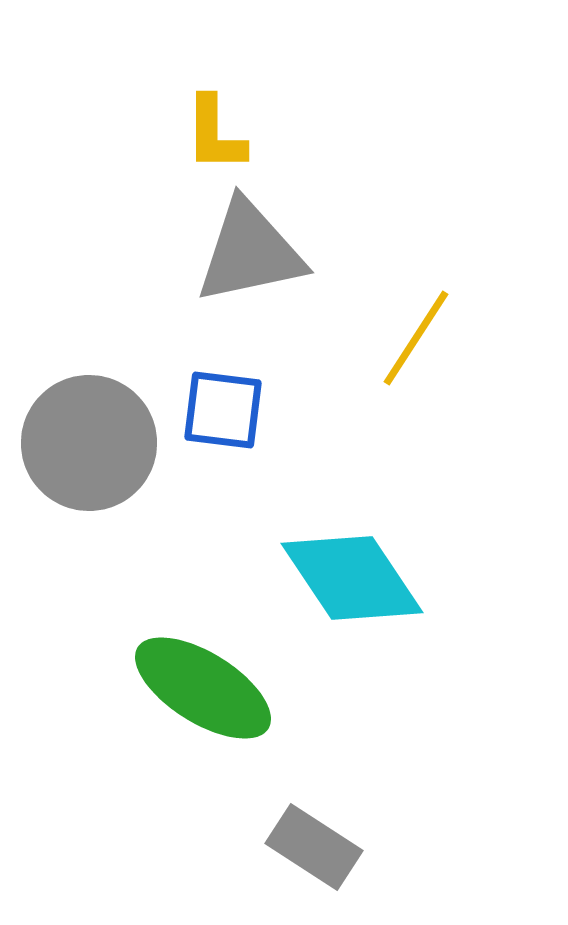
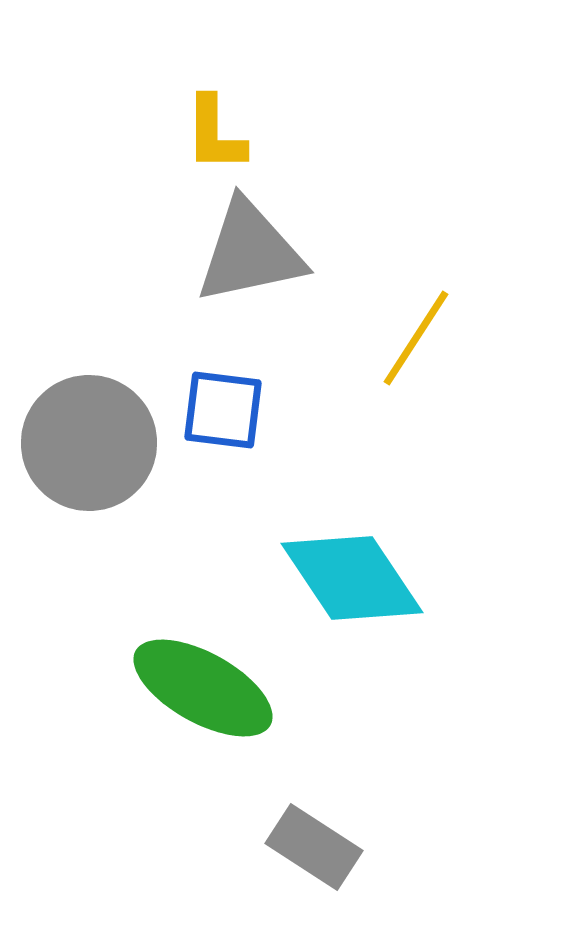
green ellipse: rotated 3 degrees counterclockwise
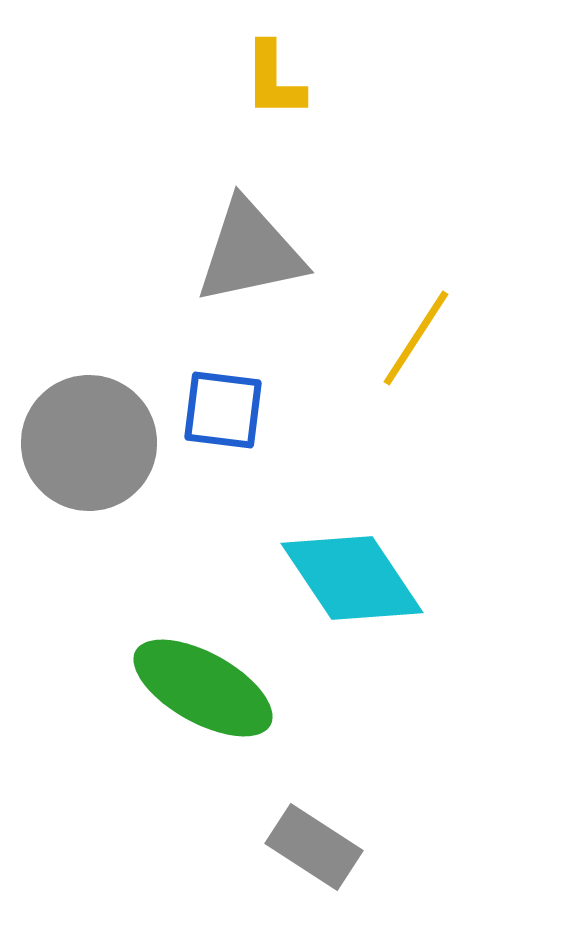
yellow L-shape: moved 59 px right, 54 px up
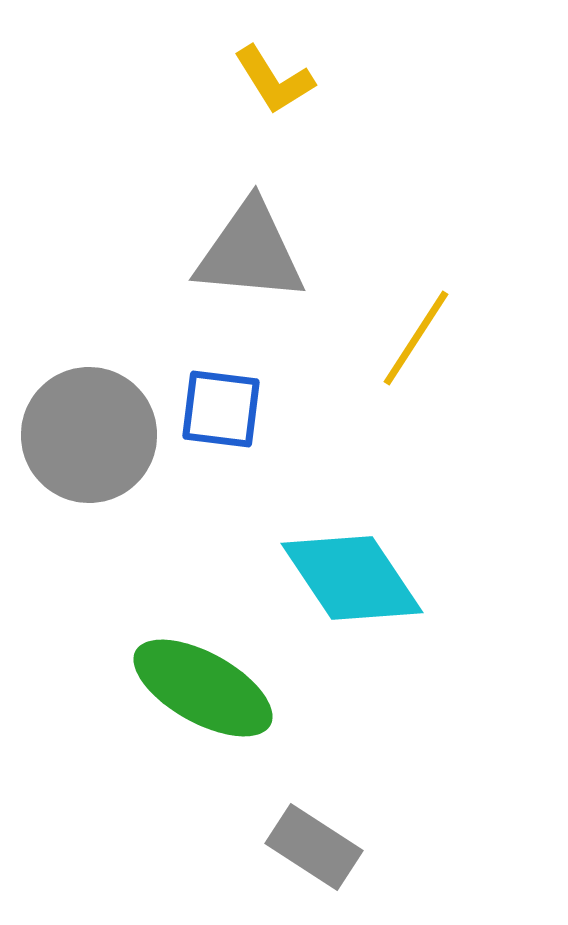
yellow L-shape: rotated 32 degrees counterclockwise
gray triangle: rotated 17 degrees clockwise
blue square: moved 2 px left, 1 px up
gray circle: moved 8 px up
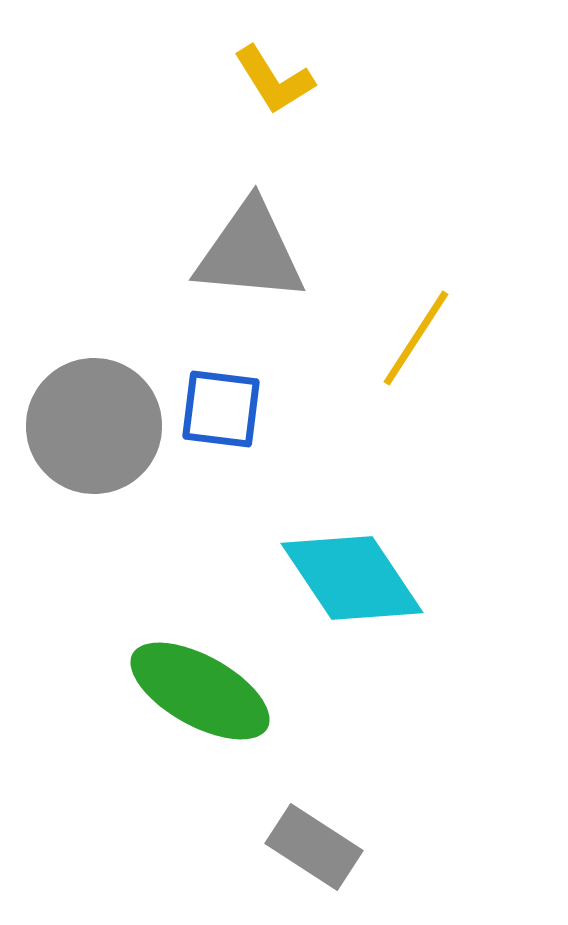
gray circle: moved 5 px right, 9 px up
green ellipse: moved 3 px left, 3 px down
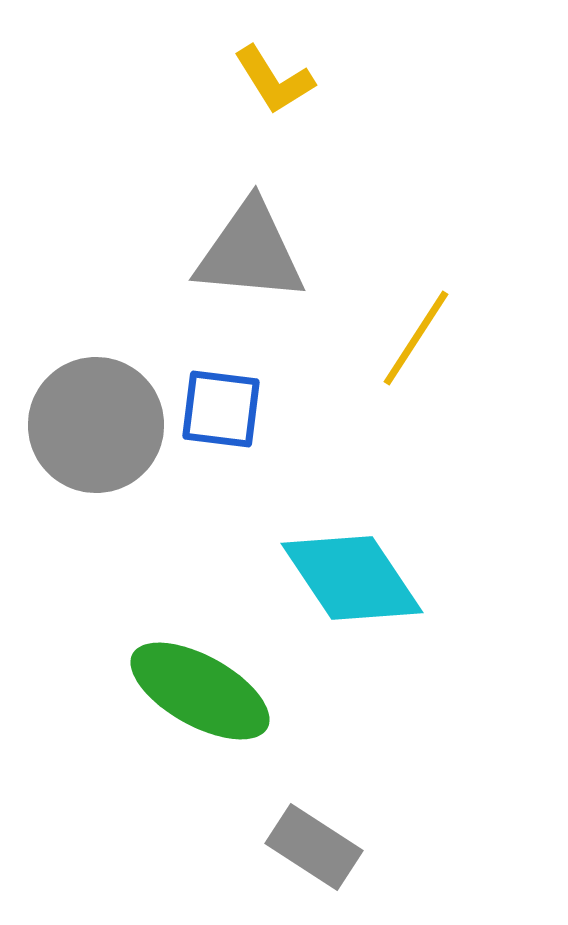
gray circle: moved 2 px right, 1 px up
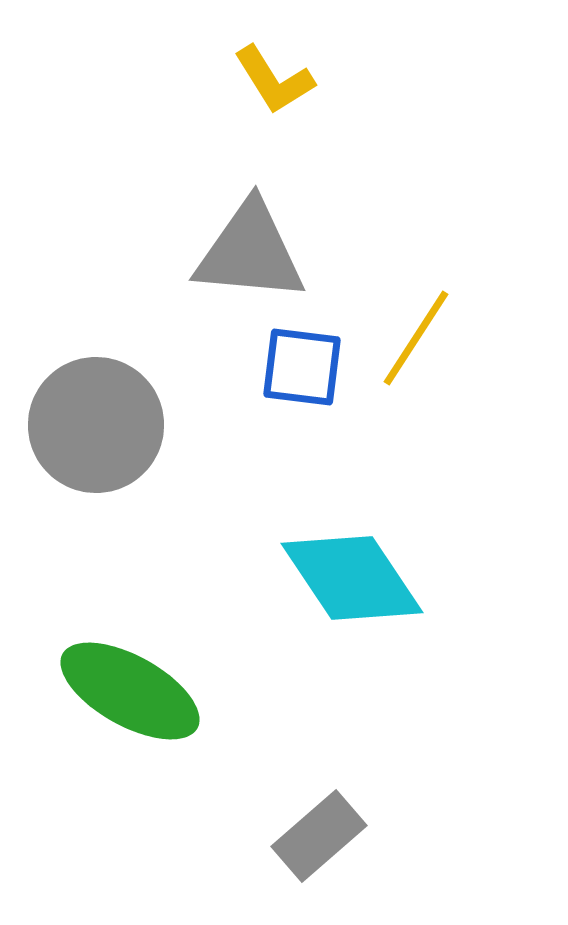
blue square: moved 81 px right, 42 px up
green ellipse: moved 70 px left
gray rectangle: moved 5 px right, 11 px up; rotated 74 degrees counterclockwise
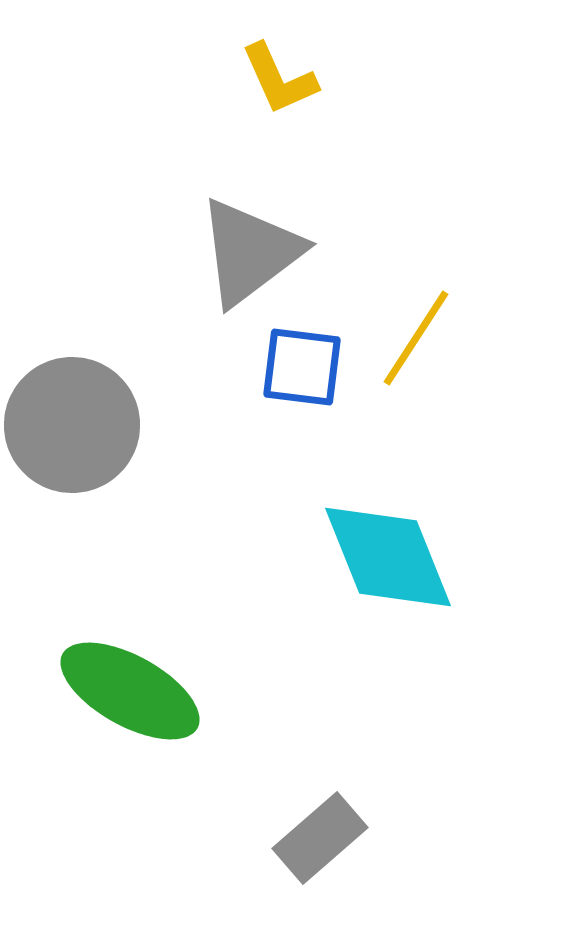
yellow L-shape: moved 5 px right, 1 px up; rotated 8 degrees clockwise
gray triangle: rotated 42 degrees counterclockwise
gray circle: moved 24 px left
cyan diamond: moved 36 px right, 21 px up; rotated 12 degrees clockwise
gray rectangle: moved 1 px right, 2 px down
